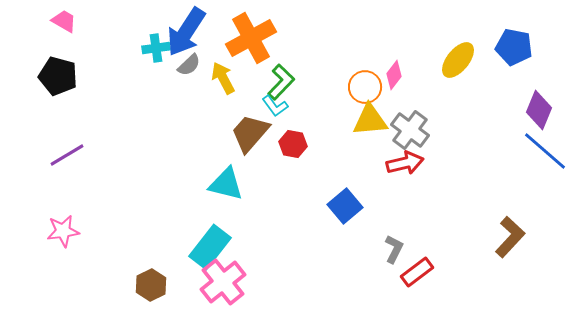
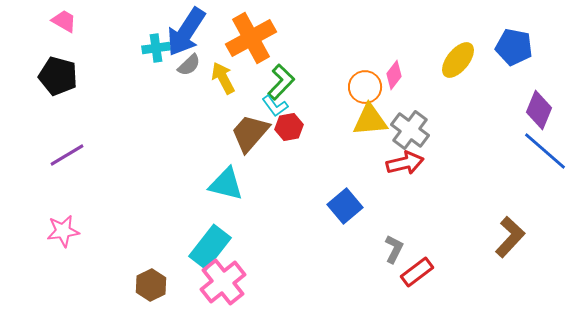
red hexagon: moved 4 px left, 17 px up; rotated 20 degrees counterclockwise
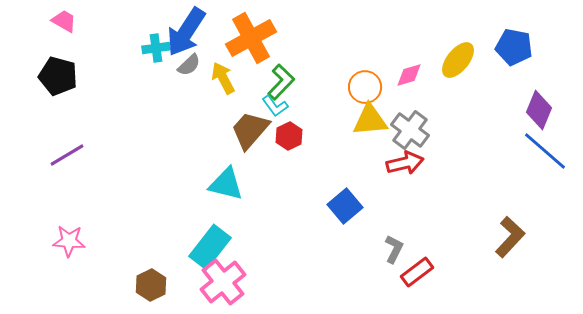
pink diamond: moved 15 px right; rotated 36 degrees clockwise
red hexagon: moved 9 px down; rotated 16 degrees counterclockwise
brown trapezoid: moved 3 px up
pink star: moved 6 px right, 10 px down; rotated 12 degrees clockwise
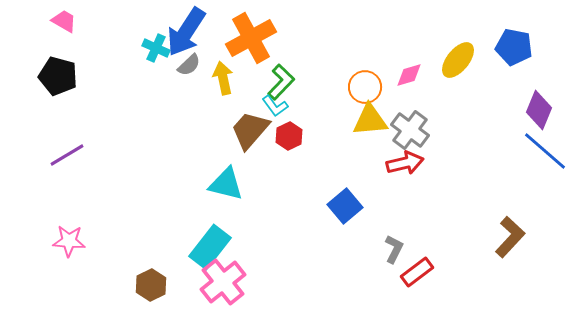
cyan cross: rotated 32 degrees clockwise
yellow arrow: rotated 16 degrees clockwise
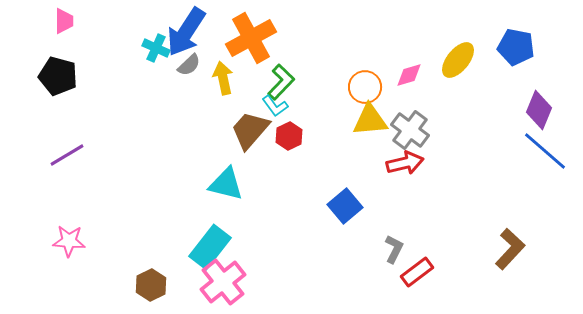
pink trapezoid: rotated 60 degrees clockwise
blue pentagon: moved 2 px right
brown L-shape: moved 12 px down
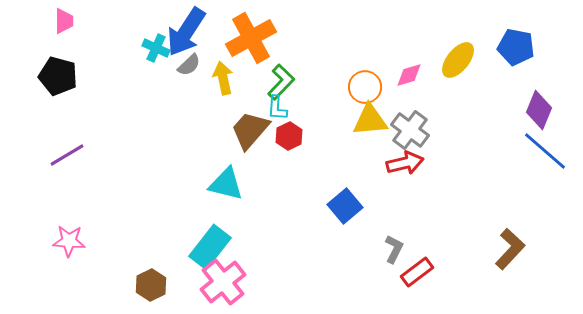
cyan L-shape: moved 2 px right, 2 px down; rotated 40 degrees clockwise
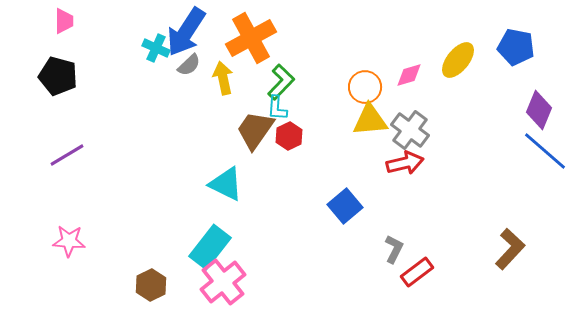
brown trapezoid: moved 5 px right; rotated 6 degrees counterclockwise
cyan triangle: rotated 12 degrees clockwise
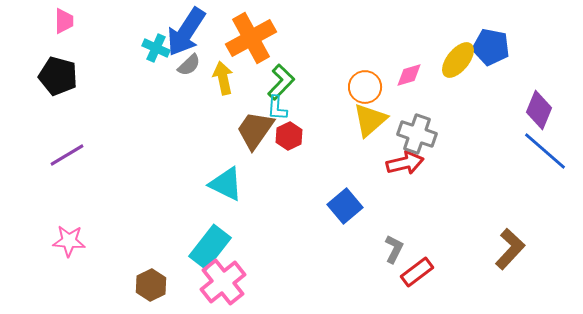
blue pentagon: moved 25 px left
yellow triangle: rotated 36 degrees counterclockwise
gray cross: moved 7 px right, 4 px down; rotated 18 degrees counterclockwise
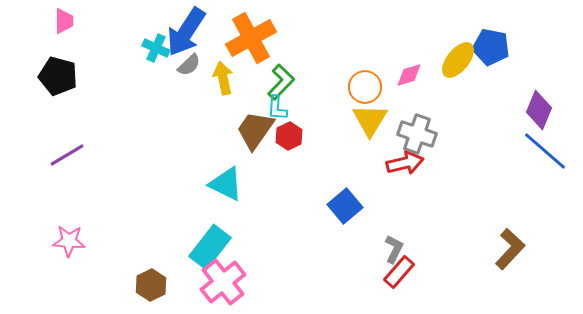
yellow triangle: rotated 18 degrees counterclockwise
red rectangle: moved 18 px left; rotated 12 degrees counterclockwise
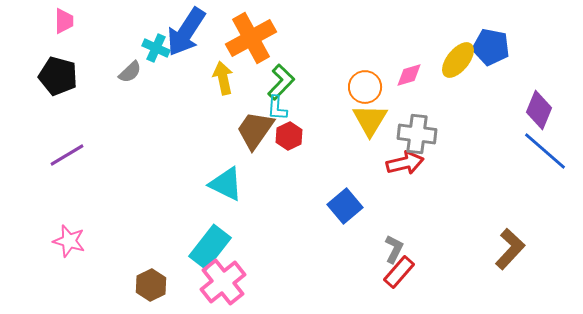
gray semicircle: moved 59 px left, 7 px down
gray cross: rotated 12 degrees counterclockwise
pink star: rotated 12 degrees clockwise
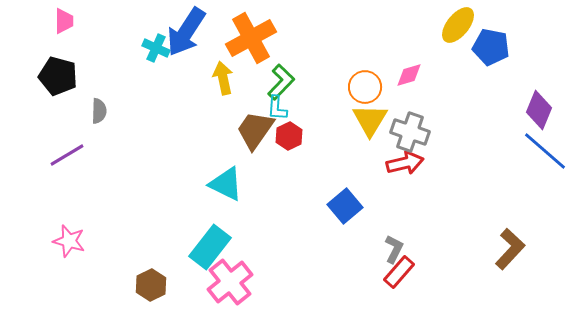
yellow ellipse: moved 35 px up
gray semicircle: moved 31 px left, 39 px down; rotated 45 degrees counterclockwise
gray cross: moved 7 px left, 2 px up; rotated 12 degrees clockwise
pink cross: moved 7 px right
